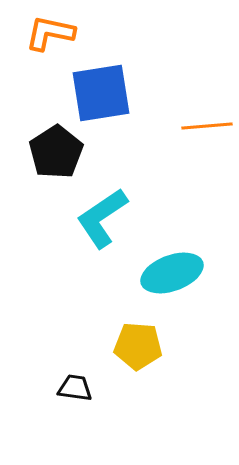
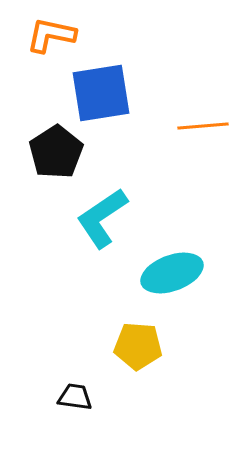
orange L-shape: moved 1 px right, 2 px down
orange line: moved 4 px left
black trapezoid: moved 9 px down
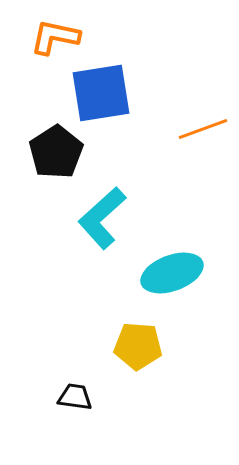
orange L-shape: moved 4 px right, 2 px down
orange line: moved 3 px down; rotated 15 degrees counterclockwise
cyan L-shape: rotated 8 degrees counterclockwise
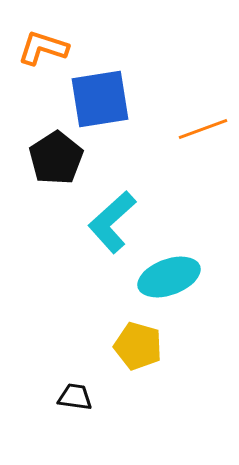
orange L-shape: moved 12 px left, 11 px down; rotated 6 degrees clockwise
blue square: moved 1 px left, 6 px down
black pentagon: moved 6 px down
cyan L-shape: moved 10 px right, 4 px down
cyan ellipse: moved 3 px left, 4 px down
yellow pentagon: rotated 12 degrees clockwise
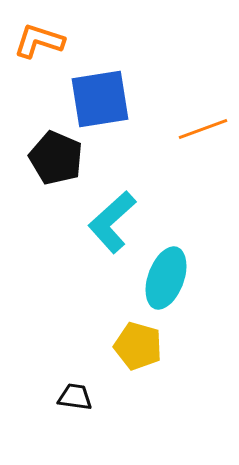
orange L-shape: moved 4 px left, 7 px up
black pentagon: rotated 16 degrees counterclockwise
cyan ellipse: moved 3 px left, 1 px down; rotated 50 degrees counterclockwise
